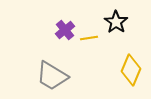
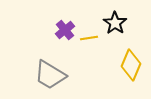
black star: moved 1 px left, 1 px down
yellow diamond: moved 5 px up
gray trapezoid: moved 2 px left, 1 px up
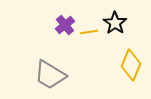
purple cross: moved 5 px up
yellow line: moved 6 px up
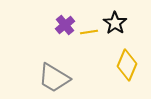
yellow diamond: moved 4 px left
gray trapezoid: moved 4 px right, 3 px down
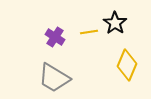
purple cross: moved 10 px left, 12 px down; rotated 18 degrees counterclockwise
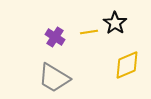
yellow diamond: rotated 44 degrees clockwise
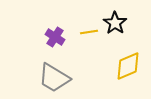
yellow diamond: moved 1 px right, 1 px down
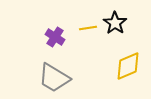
yellow line: moved 1 px left, 4 px up
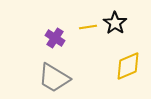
yellow line: moved 1 px up
purple cross: moved 1 px down
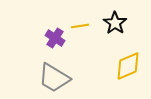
yellow line: moved 8 px left, 1 px up
